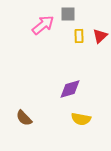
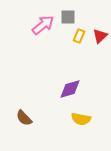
gray square: moved 3 px down
yellow rectangle: rotated 24 degrees clockwise
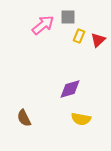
red triangle: moved 2 px left, 4 px down
brown semicircle: rotated 18 degrees clockwise
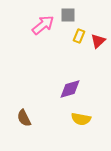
gray square: moved 2 px up
red triangle: moved 1 px down
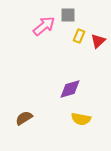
pink arrow: moved 1 px right, 1 px down
brown semicircle: rotated 84 degrees clockwise
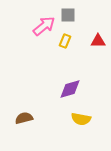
yellow rectangle: moved 14 px left, 5 px down
red triangle: rotated 42 degrees clockwise
brown semicircle: rotated 18 degrees clockwise
